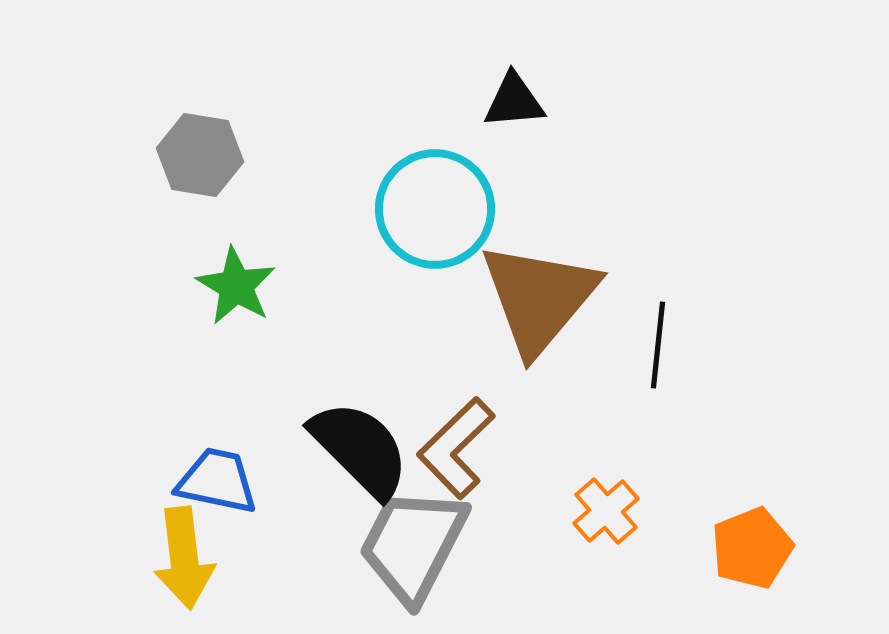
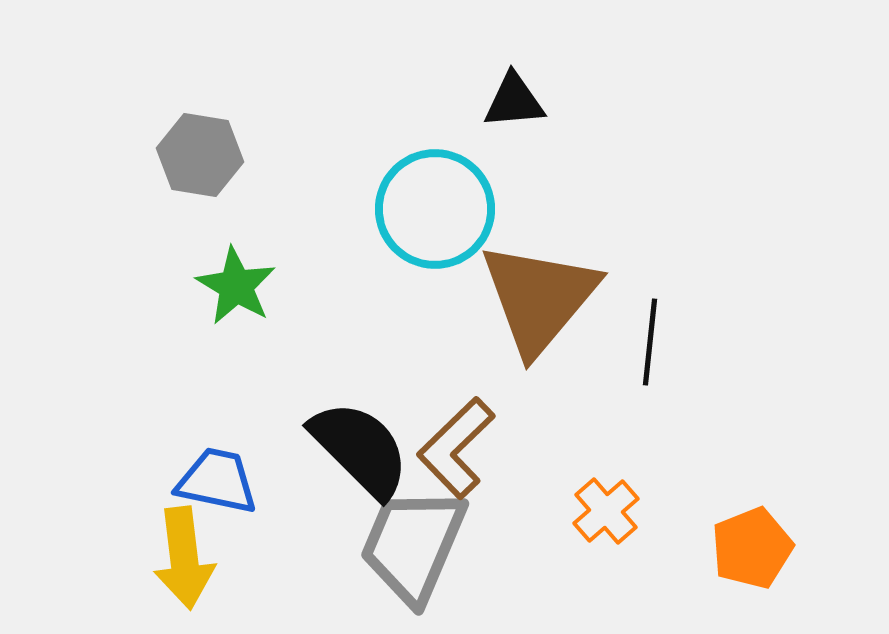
black line: moved 8 px left, 3 px up
gray trapezoid: rotated 4 degrees counterclockwise
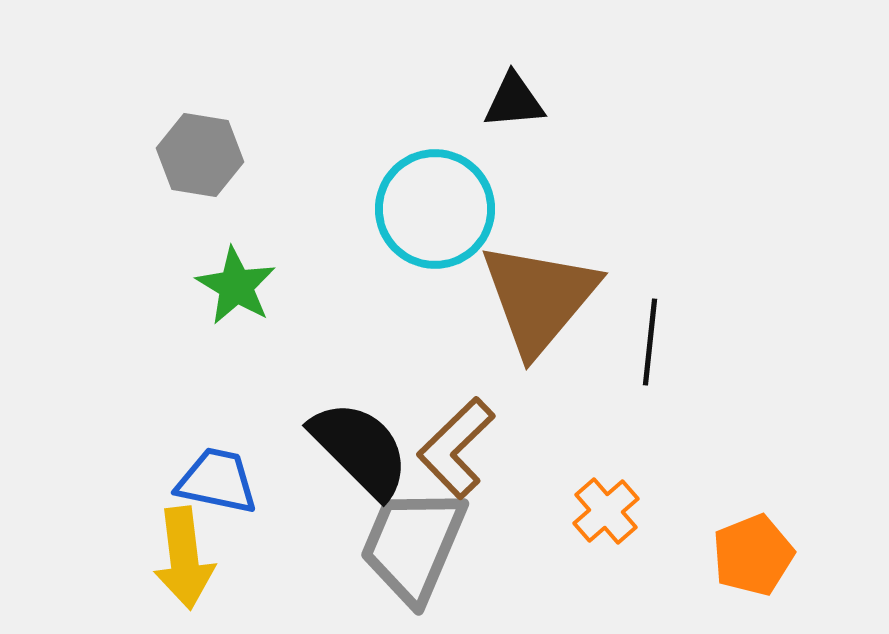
orange pentagon: moved 1 px right, 7 px down
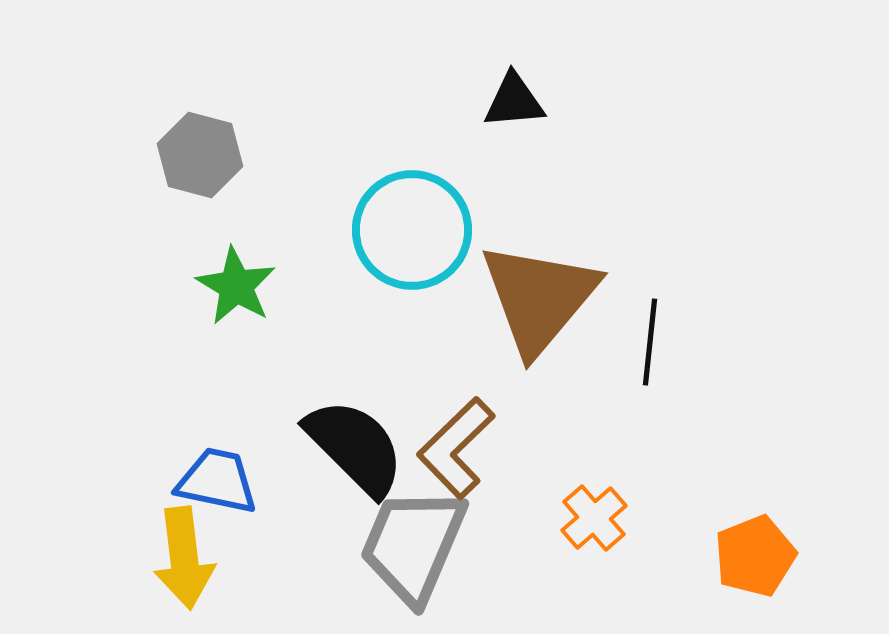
gray hexagon: rotated 6 degrees clockwise
cyan circle: moved 23 px left, 21 px down
black semicircle: moved 5 px left, 2 px up
orange cross: moved 12 px left, 7 px down
orange pentagon: moved 2 px right, 1 px down
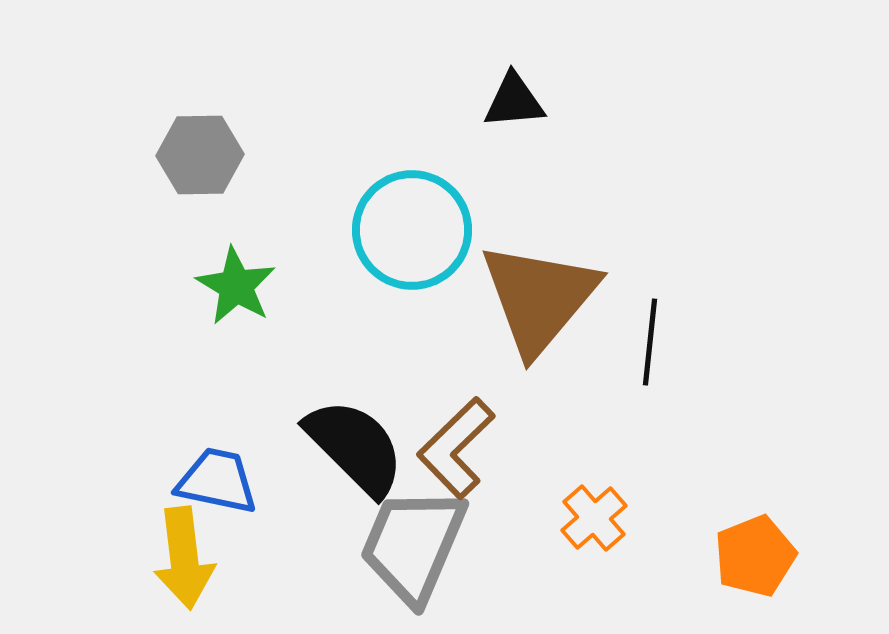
gray hexagon: rotated 16 degrees counterclockwise
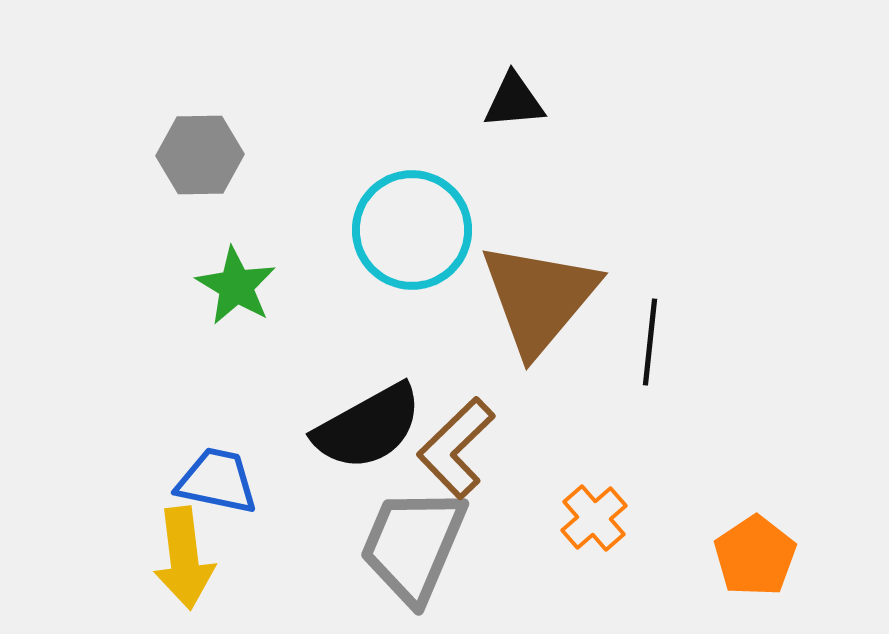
black semicircle: moved 13 px right, 20 px up; rotated 106 degrees clockwise
orange pentagon: rotated 12 degrees counterclockwise
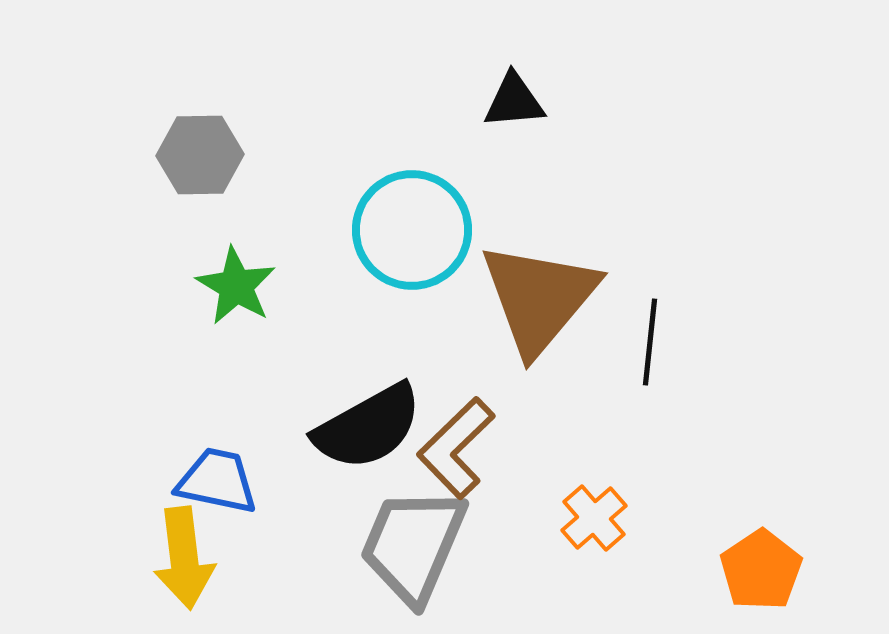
orange pentagon: moved 6 px right, 14 px down
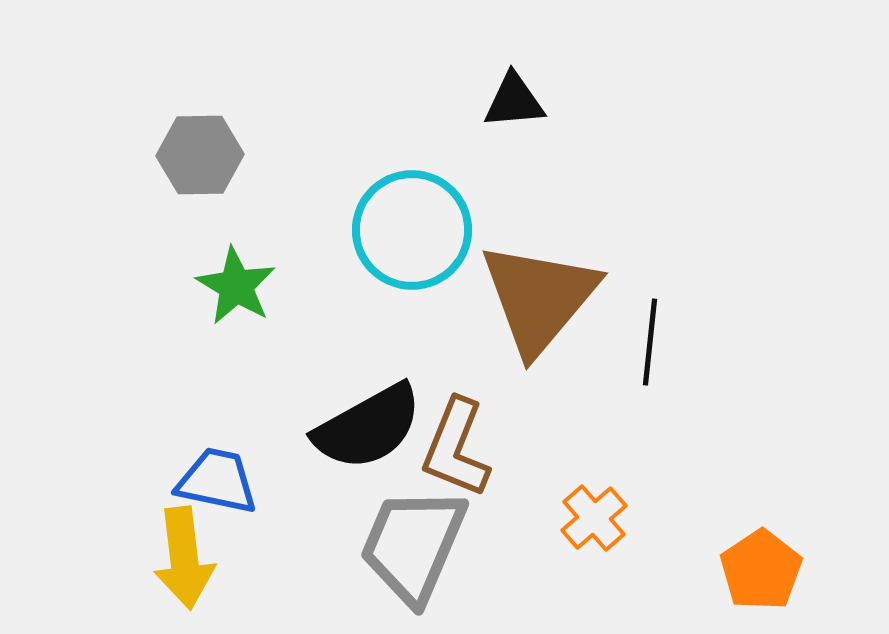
brown L-shape: rotated 24 degrees counterclockwise
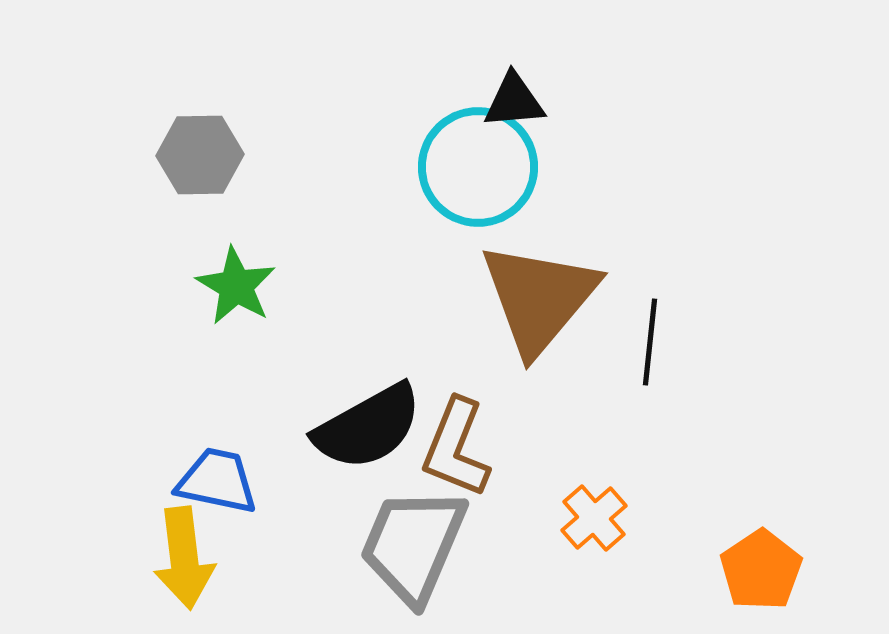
cyan circle: moved 66 px right, 63 px up
